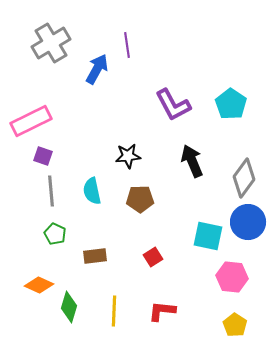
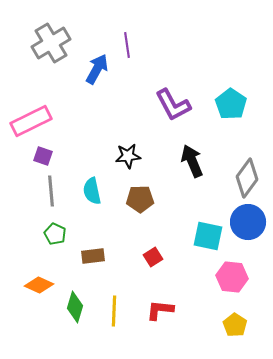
gray diamond: moved 3 px right
brown rectangle: moved 2 px left
green diamond: moved 6 px right
red L-shape: moved 2 px left, 1 px up
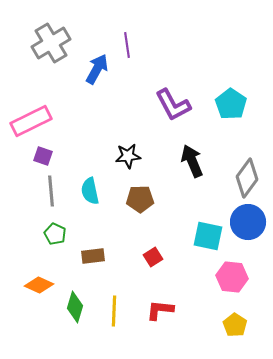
cyan semicircle: moved 2 px left
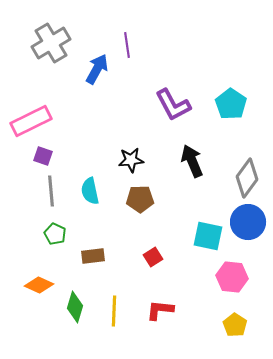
black star: moved 3 px right, 4 px down
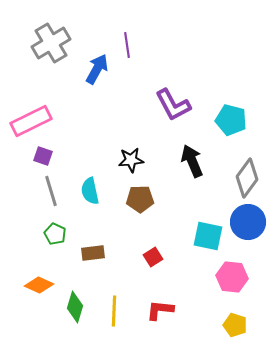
cyan pentagon: moved 16 px down; rotated 20 degrees counterclockwise
gray line: rotated 12 degrees counterclockwise
brown rectangle: moved 3 px up
yellow pentagon: rotated 15 degrees counterclockwise
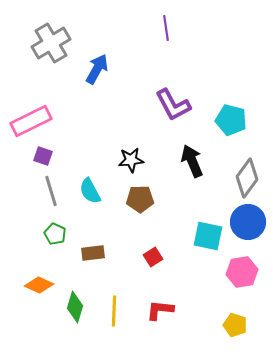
purple line: moved 39 px right, 17 px up
cyan semicircle: rotated 16 degrees counterclockwise
pink hexagon: moved 10 px right, 5 px up; rotated 16 degrees counterclockwise
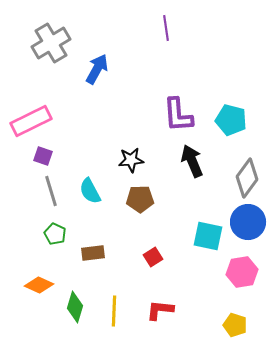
purple L-shape: moved 5 px right, 10 px down; rotated 24 degrees clockwise
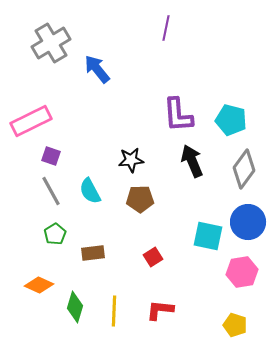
purple line: rotated 20 degrees clockwise
blue arrow: rotated 68 degrees counterclockwise
purple square: moved 8 px right
gray diamond: moved 3 px left, 9 px up
gray line: rotated 12 degrees counterclockwise
green pentagon: rotated 15 degrees clockwise
